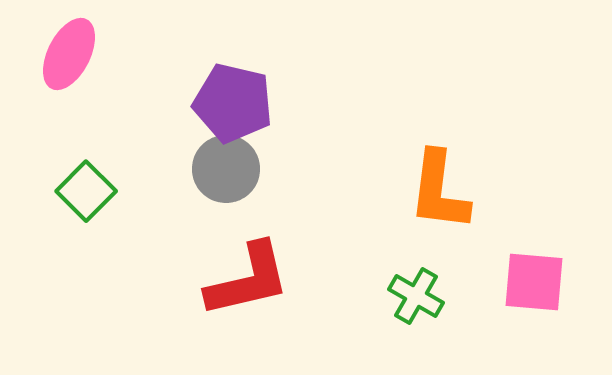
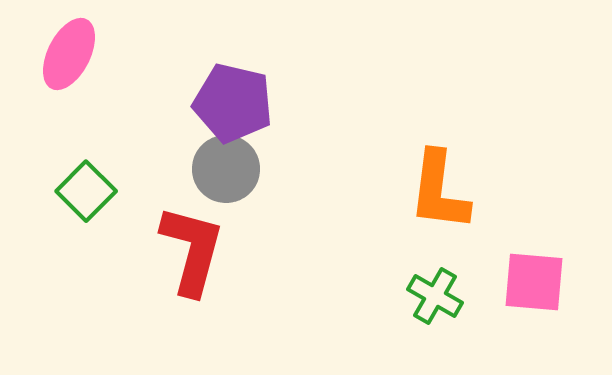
red L-shape: moved 56 px left, 30 px up; rotated 62 degrees counterclockwise
green cross: moved 19 px right
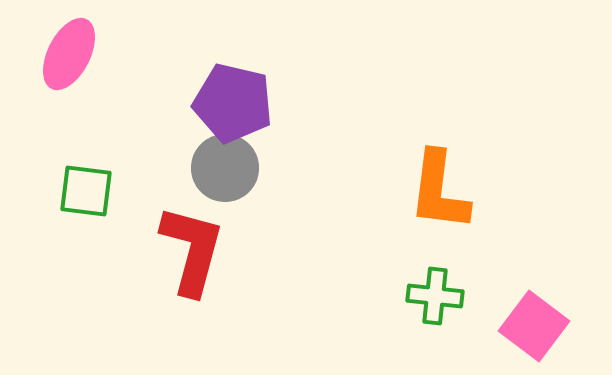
gray circle: moved 1 px left, 1 px up
green square: rotated 38 degrees counterclockwise
pink square: moved 44 px down; rotated 32 degrees clockwise
green cross: rotated 24 degrees counterclockwise
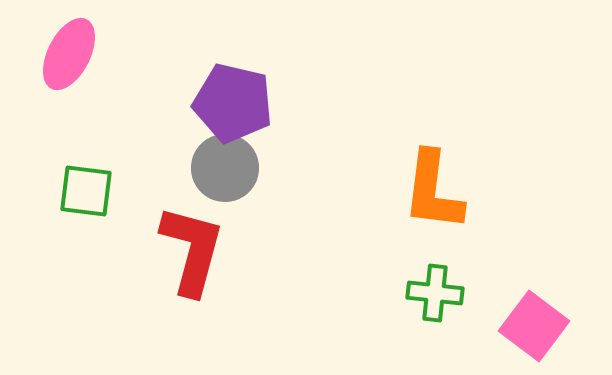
orange L-shape: moved 6 px left
green cross: moved 3 px up
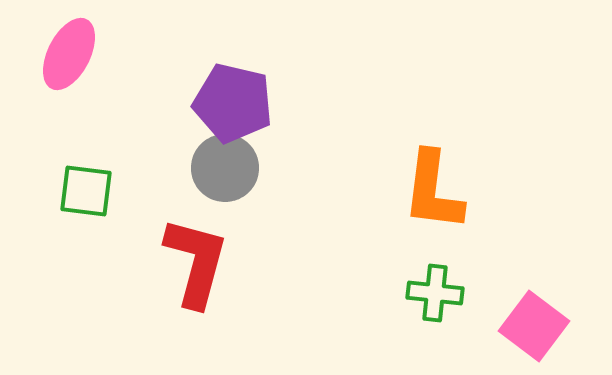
red L-shape: moved 4 px right, 12 px down
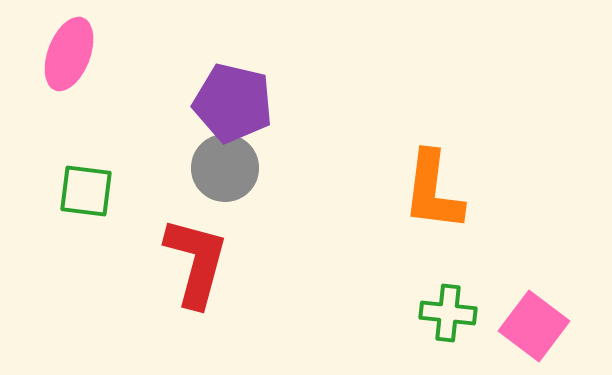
pink ellipse: rotated 6 degrees counterclockwise
green cross: moved 13 px right, 20 px down
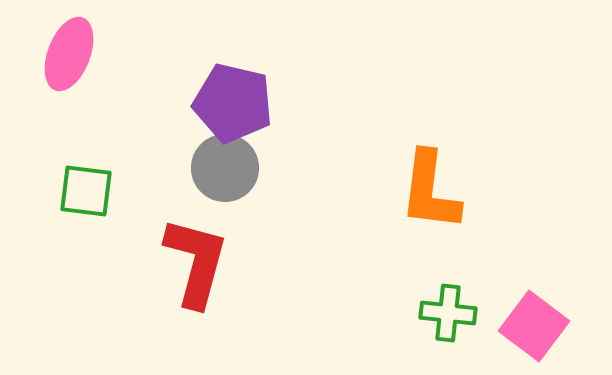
orange L-shape: moved 3 px left
